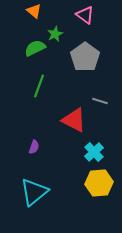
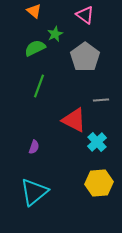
gray line: moved 1 px right, 1 px up; rotated 21 degrees counterclockwise
cyan cross: moved 3 px right, 10 px up
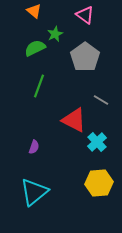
gray line: rotated 35 degrees clockwise
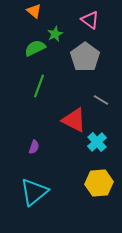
pink triangle: moved 5 px right, 5 px down
